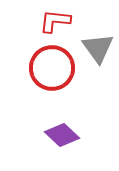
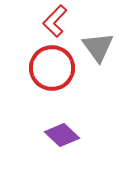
red L-shape: rotated 52 degrees counterclockwise
gray triangle: moved 1 px up
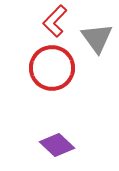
gray triangle: moved 1 px left, 9 px up
purple diamond: moved 5 px left, 10 px down
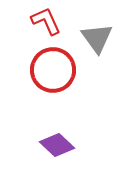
red L-shape: moved 9 px left; rotated 112 degrees clockwise
red circle: moved 1 px right, 2 px down
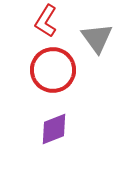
red L-shape: rotated 124 degrees counterclockwise
purple diamond: moved 3 px left, 16 px up; rotated 64 degrees counterclockwise
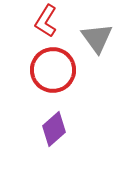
purple diamond: rotated 20 degrees counterclockwise
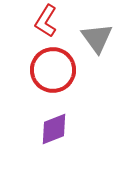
purple diamond: rotated 20 degrees clockwise
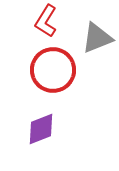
gray triangle: rotated 44 degrees clockwise
purple diamond: moved 13 px left
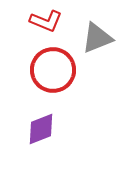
red L-shape: rotated 100 degrees counterclockwise
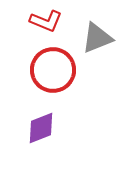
purple diamond: moved 1 px up
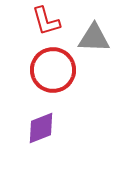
red L-shape: rotated 52 degrees clockwise
gray triangle: moved 3 px left; rotated 24 degrees clockwise
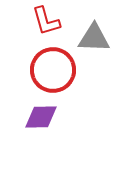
purple diamond: moved 11 px up; rotated 20 degrees clockwise
